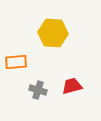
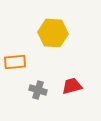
orange rectangle: moved 1 px left
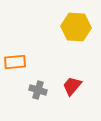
yellow hexagon: moved 23 px right, 6 px up
red trapezoid: rotated 35 degrees counterclockwise
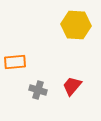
yellow hexagon: moved 2 px up
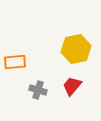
yellow hexagon: moved 24 px down; rotated 16 degrees counterclockwise
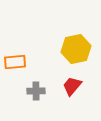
gray cross: moved 2 px left, 1 px down; rotated 18 degrees counterclockwise
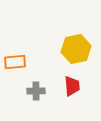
red trapezoid: rotated 135 degrees clockwise
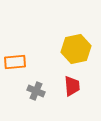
gray cross: rotated 24 degrees clockwise
